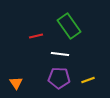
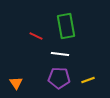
green rectangle: moved 3 px left; rotated 25 degrees clockwise
red line: rotated 40 degrees clockwise
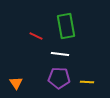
yellow line: moved 1 px left, 2 px down; rotated 24 degrees clockwise
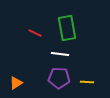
green rectangle: moved 1 px right, 2 px down
red line: moved 1 px left, 3 px up
orange triangle: rotated 32 degrees clockwise
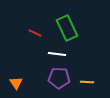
green rectangle: rotated 15 degrees counterclockwise
white line: moved 3 px left
orange triangle: rotated 32 degrees counterclockwise
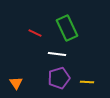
purple pentagon: rotated 20 degrees counterclockwise
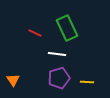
orange triangle: moved 3 px left, 3 px up
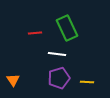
red line: rotated 32 degrees counterclockwise
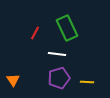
red line: rotated 56 degrees counterclockwise
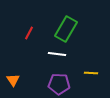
green rectangle: moved 1 px left, 1 px down; rotated 55 degrees clockwise
red line: moved 6 px left
purple pentagon: moved 6 px down; rotated 20 degrees clockwise
yellow line: moved 4 px right, 9 px up
